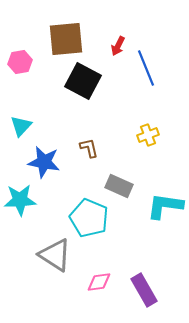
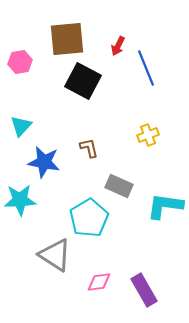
brown square: moved 1 px right
cyan pentagon: rotated 18 degrees clockwise
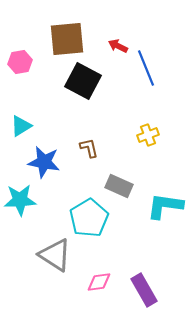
red arrow: rotated 90 degrees clockwise
cyan triangle: rotated 15 degrees clockwise
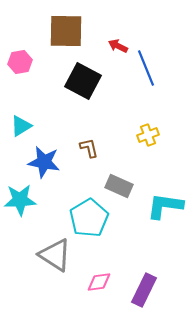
brown square: moved 1 px left, 8 px up; rotated 6 degrees clockwise
purple rectangle: rotated 56 degrees clockwise
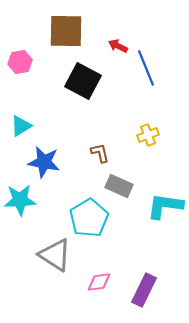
brown L-shape: moved 11 px right, 5 px down
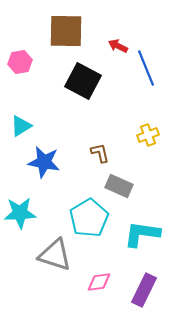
cyan star: moved 13 px down
cyan L-shape: moved 23 px left, 28 px down
gray triangle: rotated 15 degrees counterclockwise
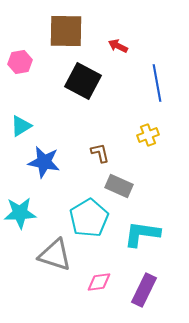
blue line: moved 11 px right, 15 px down; rotated 12 degrees clockwise
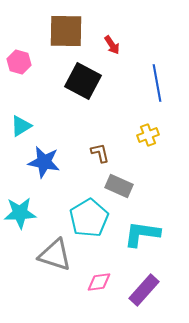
red arrow: moved 6 px left, 1 px up; rotated 150 degrees counterclockwise
pink hexagon: moved 1 px left; rotated 25 degrees clockwise
purple rectangle: rotated 16 degrees clockwise
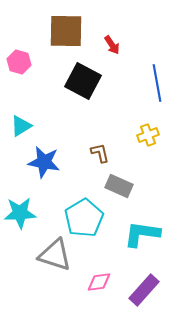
cyan pentagon: moved 5 px left
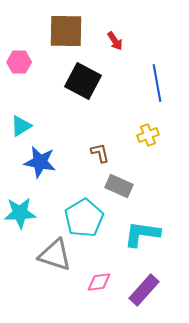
red arrow: moved 3 px right, 4 px up
pink hexagon: rotated 15 degrees counterclockwise
blue star: moved 4 px left
